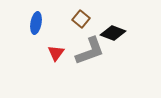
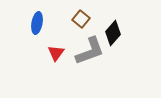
blue ellipse: moved 1 px right
black diamond: rotated 70 degrees counterclockwise
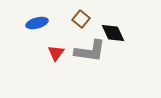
blue ellipse: rotated 65 degrees clockwise
black diamond: rotated 65 degrees counterclockwise
gray L-shape: rotated 28 degrees clockwise
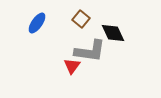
blue ellipse: rotated 40 degrees counterclockwise
red triangle: moved 16 px right, 13 px down
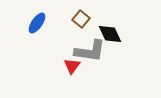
black diamond: moved 3 px left, 1 px down
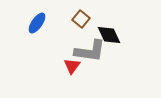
black diamond: moved 1 px left, 1 px down
